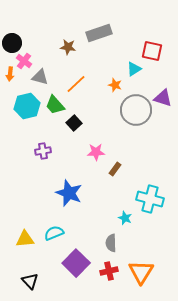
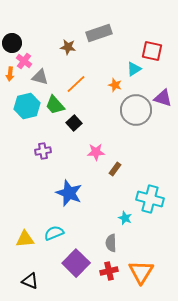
black triangle: rotated 24 degrees counterclockwise
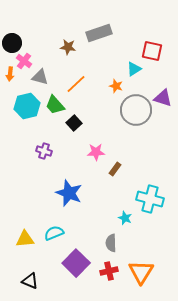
orange star: moved 1 px right, 1 px down
purple cross: moved 1 px right; rotated 28 degrees clockwise
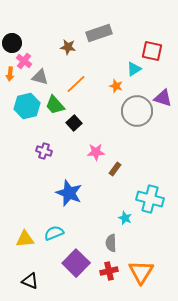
gray circle: moved 1 px right, 1 px down
